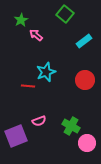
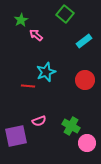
purple square: rotated 10 degrees clockwise
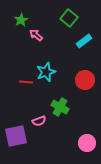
green square: moved 4 px right, 4 px down
red line: moved 2 px left, 4 px up
green cross: moved 11 px left, 19 px up
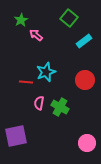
pink semicircle: moved 18 px up; rotated 120 degrees clockwise
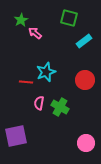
green square: rotated 24 degrees counterclockwise
pink arrow: moved 1 px left, 2 px up
pink circle: moved 1 px left
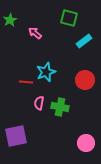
green star: moved 11 px left
green cross: rotated 18 degrees counterclockwise
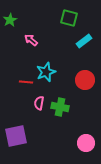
pink arrow: moved 4 px left, 7 px down
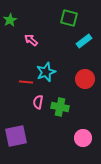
red circle: moved 1 px up
pink semicircle: moved 1 px left, 1 px up
pink circle: moved 3 px left, 5 px up
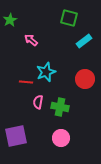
pink circle: moved 22 px left
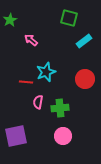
green cross: moved 1 px down; rotated 18 degrees counterclockwise
pink circle: moved 2 px right, 2 px up
